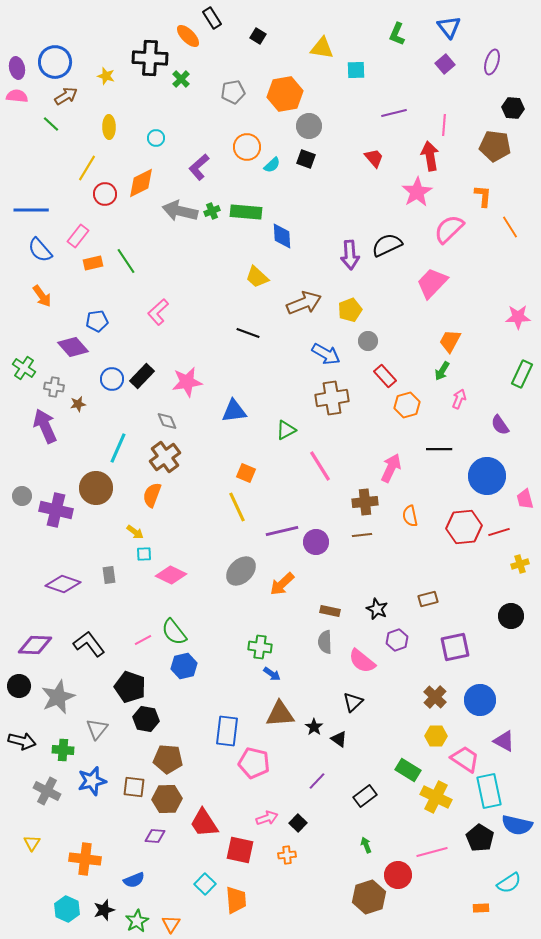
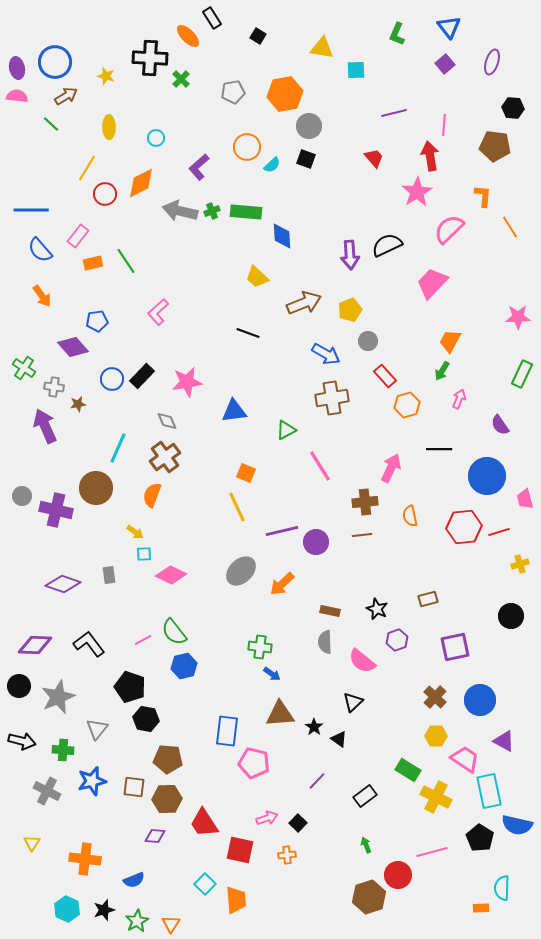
cyan semicircle at (509, 883): moved 7 px left, 5 px down; rotated 125 degrees clockwise
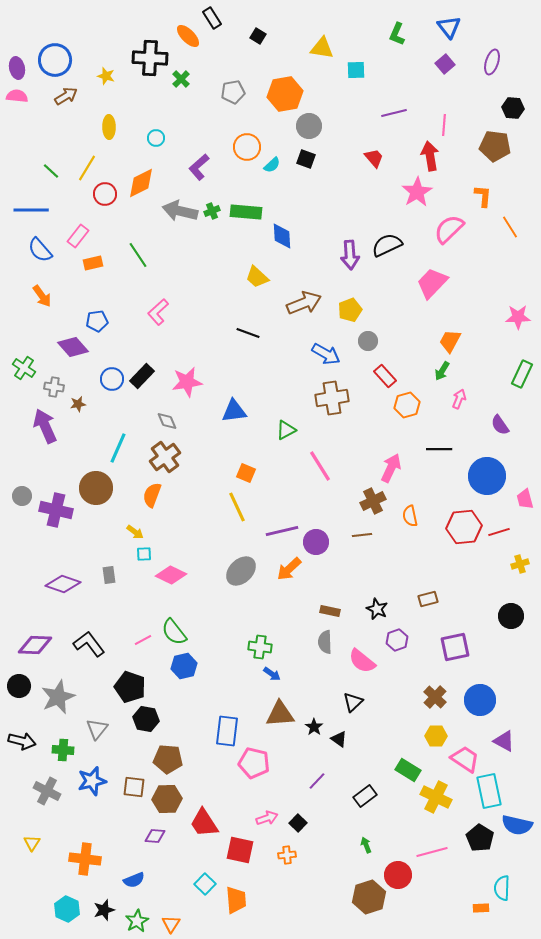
blue circle at (55, 62): moved 2 px up
green line at (51, 124): moved 47 px down
green line at (126, 261): moved 12 px right, 6 px up
brown cross at (365, 502): moved 8 px right, 1 px up; rotated 20 degrees counterclockwise
orange arrow at (282, 584): moved 7 px right, 15 px up
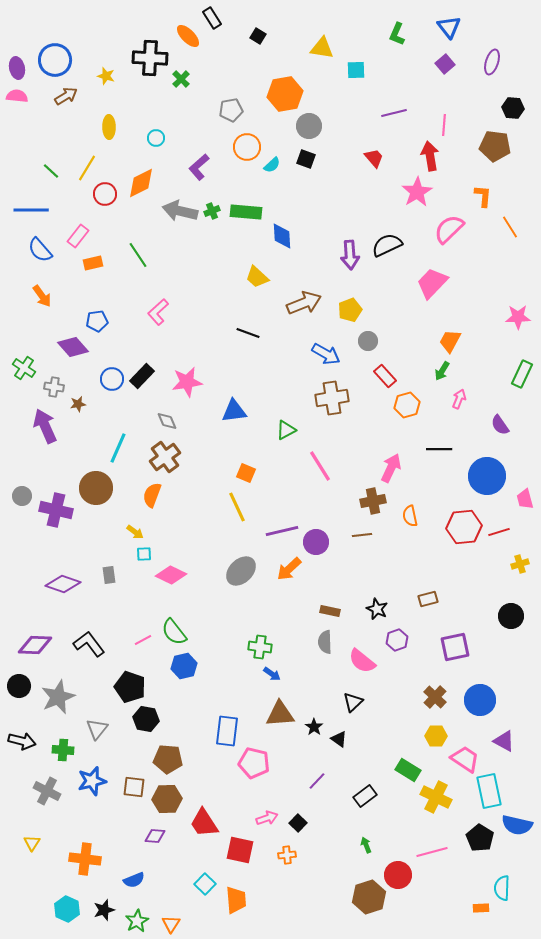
gray pentagon at (233, 92): moved 2 px left, 18 px down
brown cross at (373, 501): rotated 15 degrees clockwise
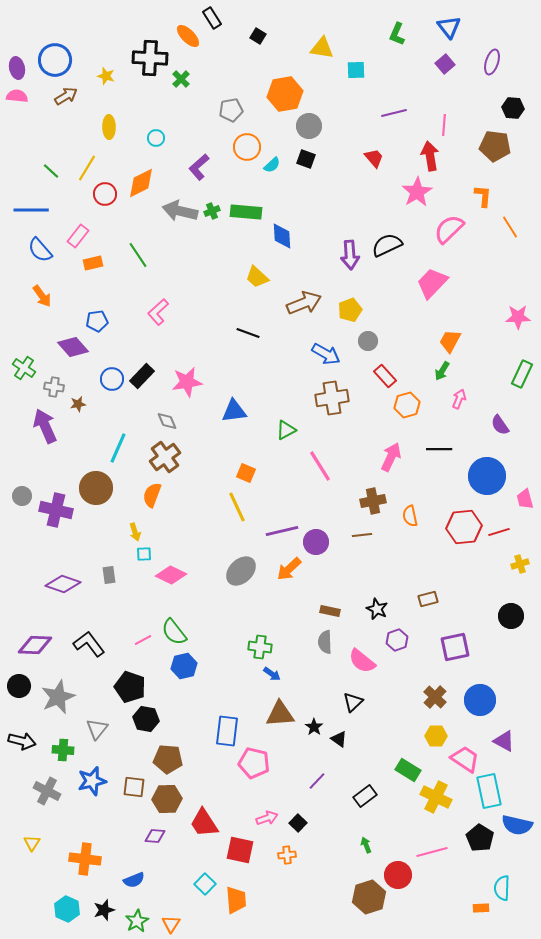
pink arrow at (391, 468): moved 11 px up
yellow arrow at (135, 532): rotated 36 degrees clockwise
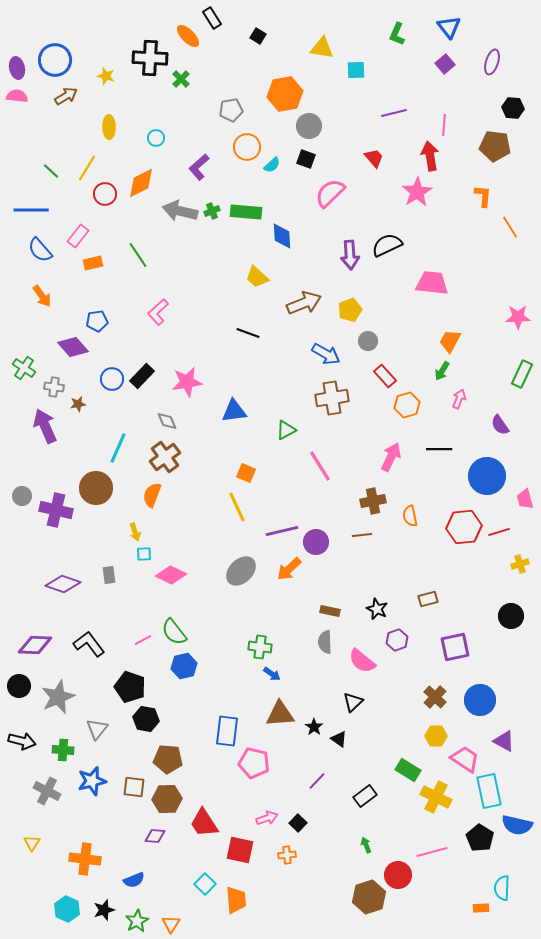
pink semicircle at (449, 229): moved 119 px left, 36 px up
pink trapezoid at (432, 283): rotated 52 degrees clockwise
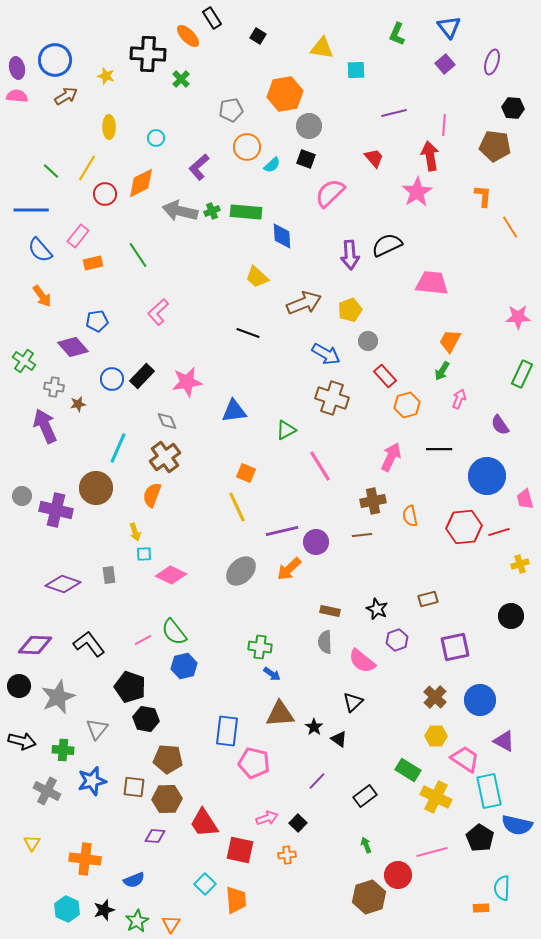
black cross at (150, 58): moved 2 px left, 4 px up
green cross at (24, 368): moved 7 px up
brown cross at (332, 398): rotated 28 degrees clockwise
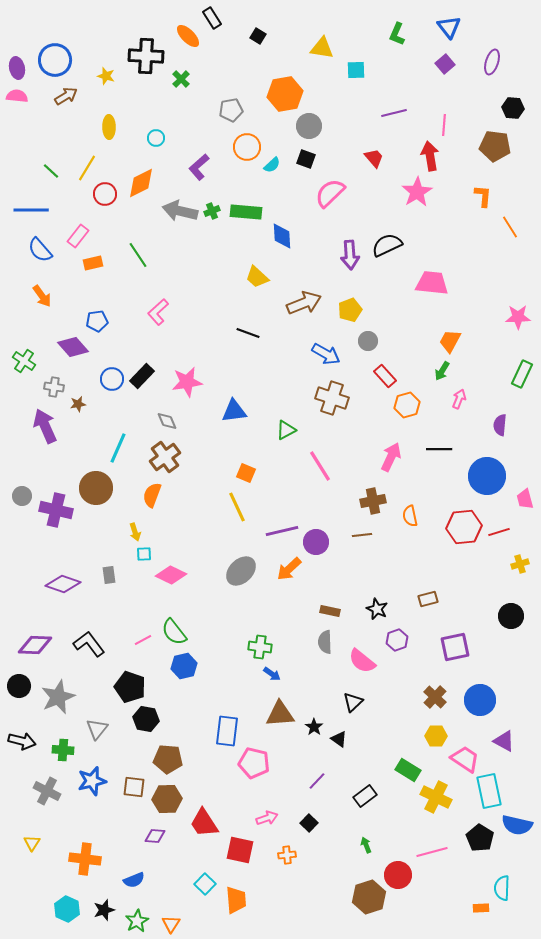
black cross at (148, 54): moved 2 px left, 2 px down
purple semicircle at (500, 425): rotated 40 degrees clockwise
black square at (298, 823): moved 11 px right
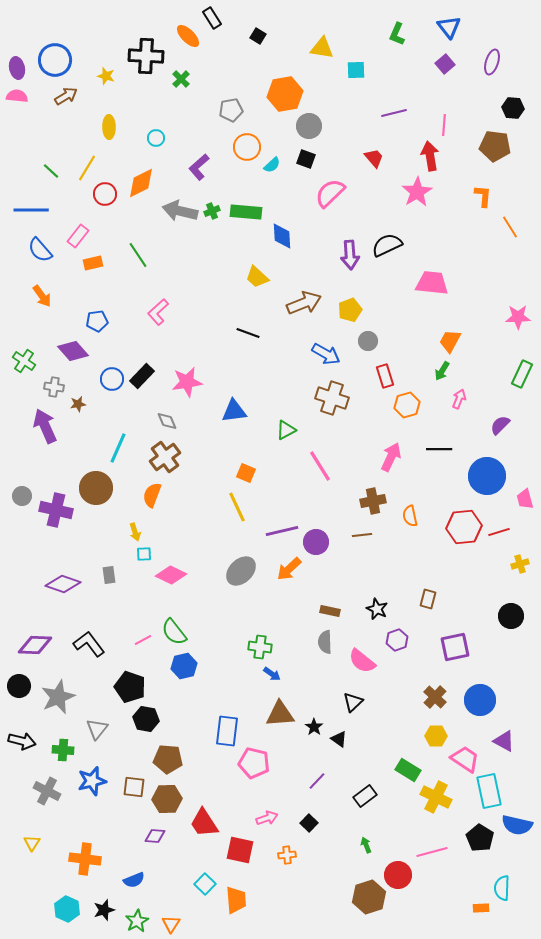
purple diamond at (73, 347): moved 4 px down
red rectangle at (385, 376): rotated 25 degrees clockwise
purple semicircle at (500, 425): rotated 40 degrees clockwise
brown rectangle at (428, 599): rotated 60 degrees counterclockwise
